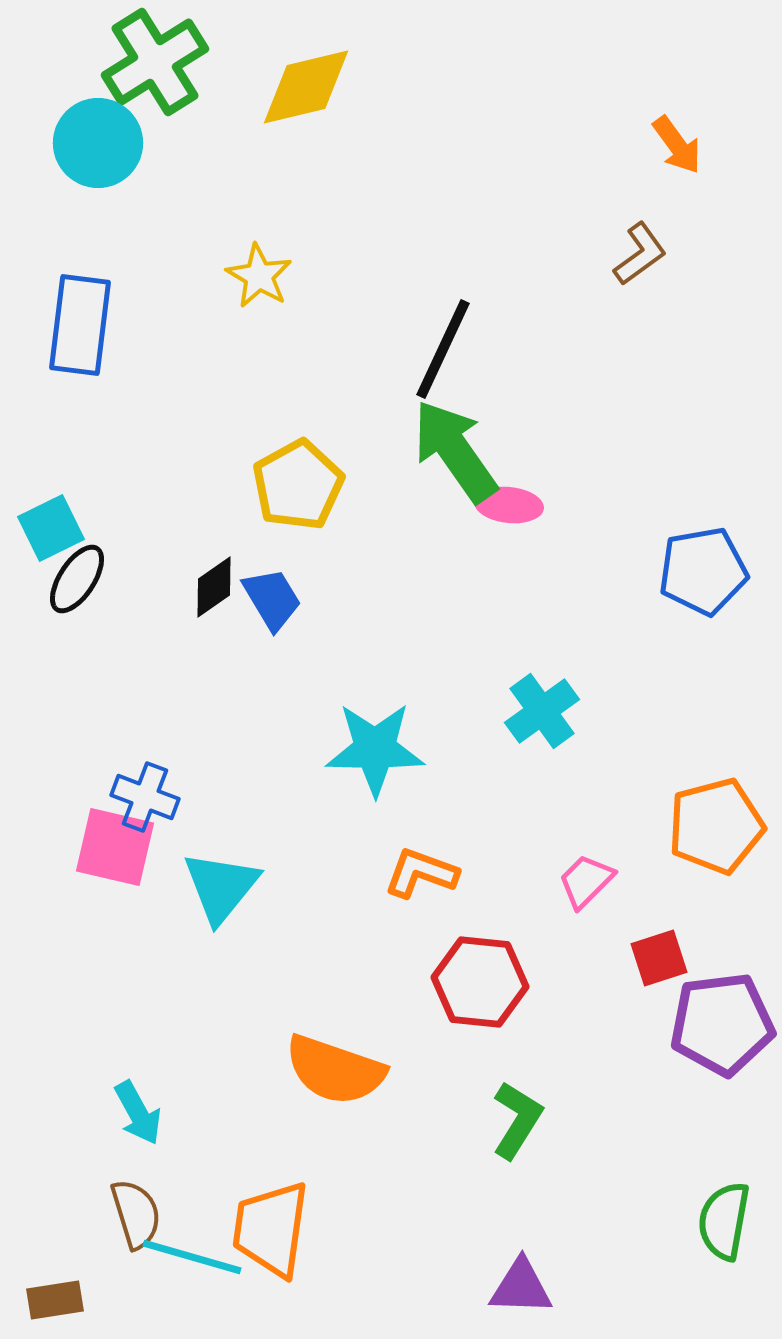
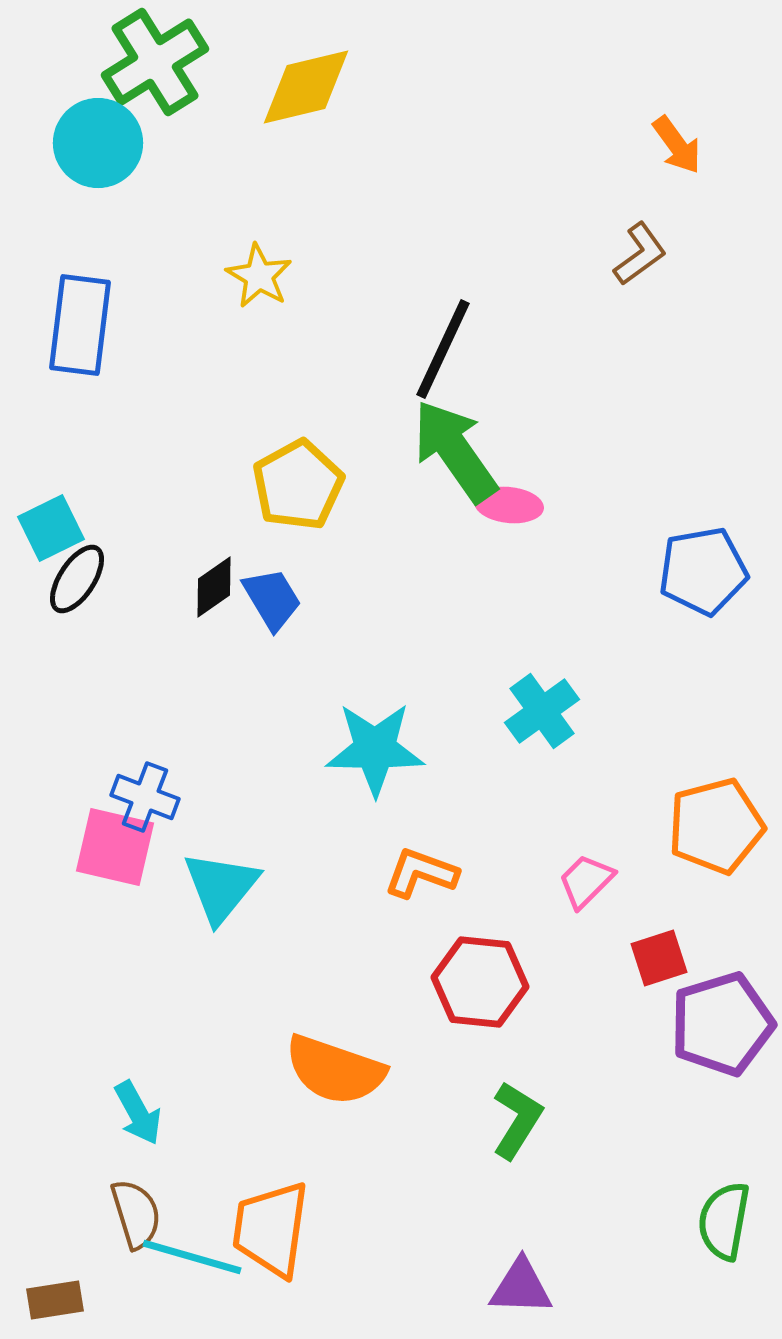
purple pentagon: rotated 10 degrees counterclockwise
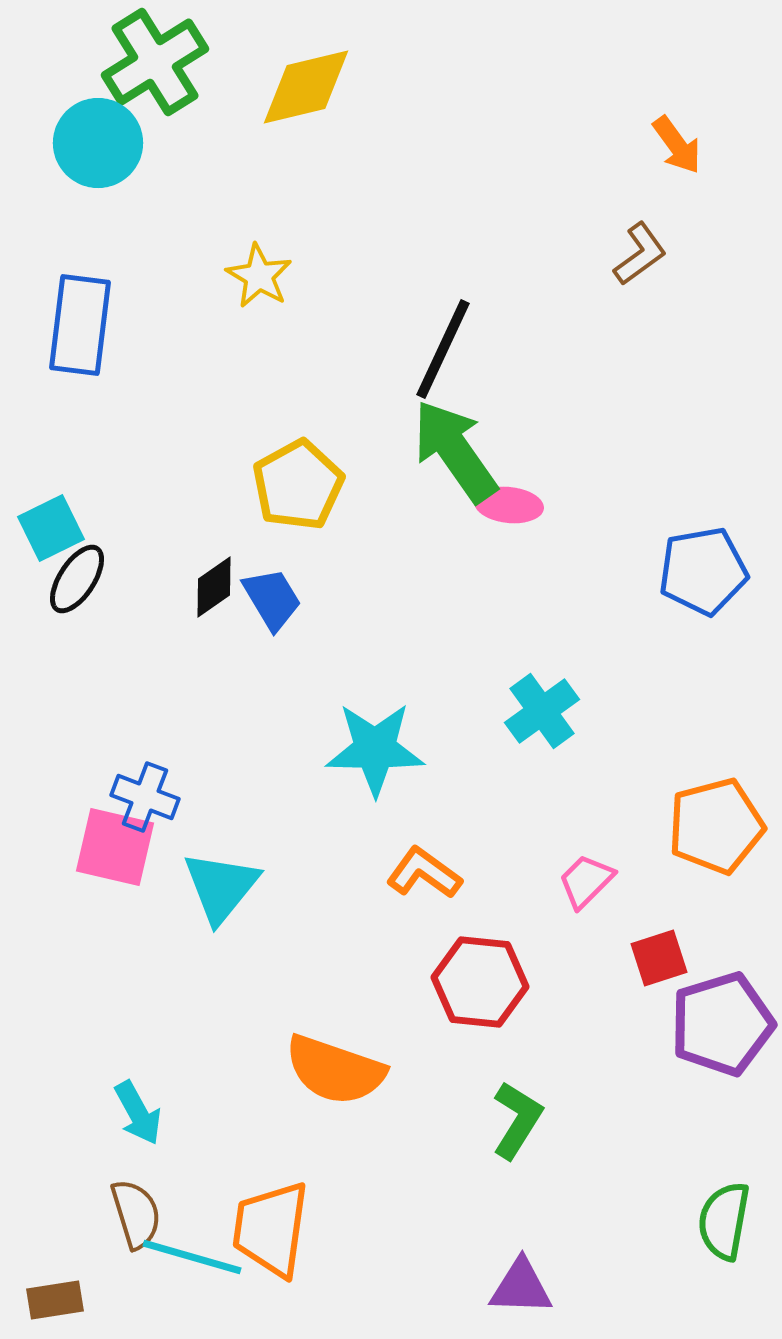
orange L-shape: moved 3 px right; rotated 16 degrees clockwise
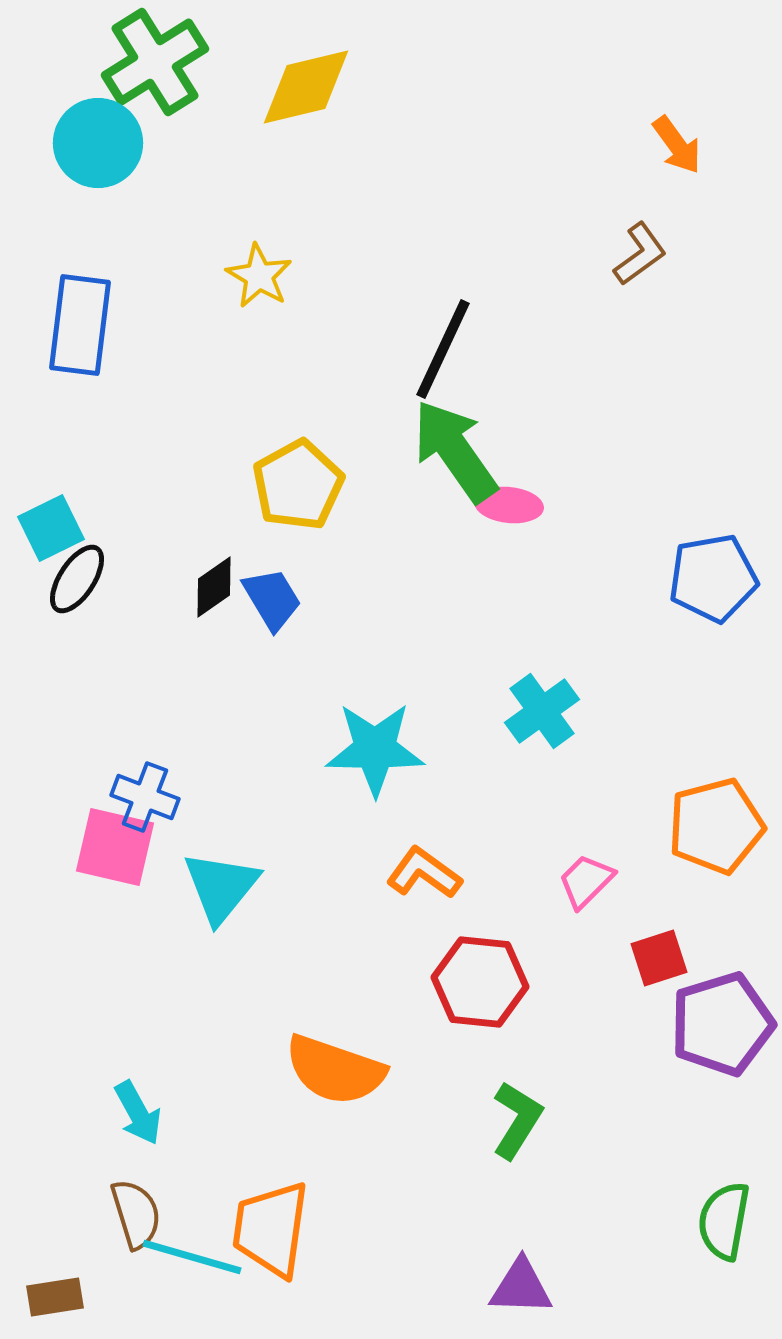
blue pentagon: moved 10 px right, 7 px down
brown rectangle: moved 3 px up
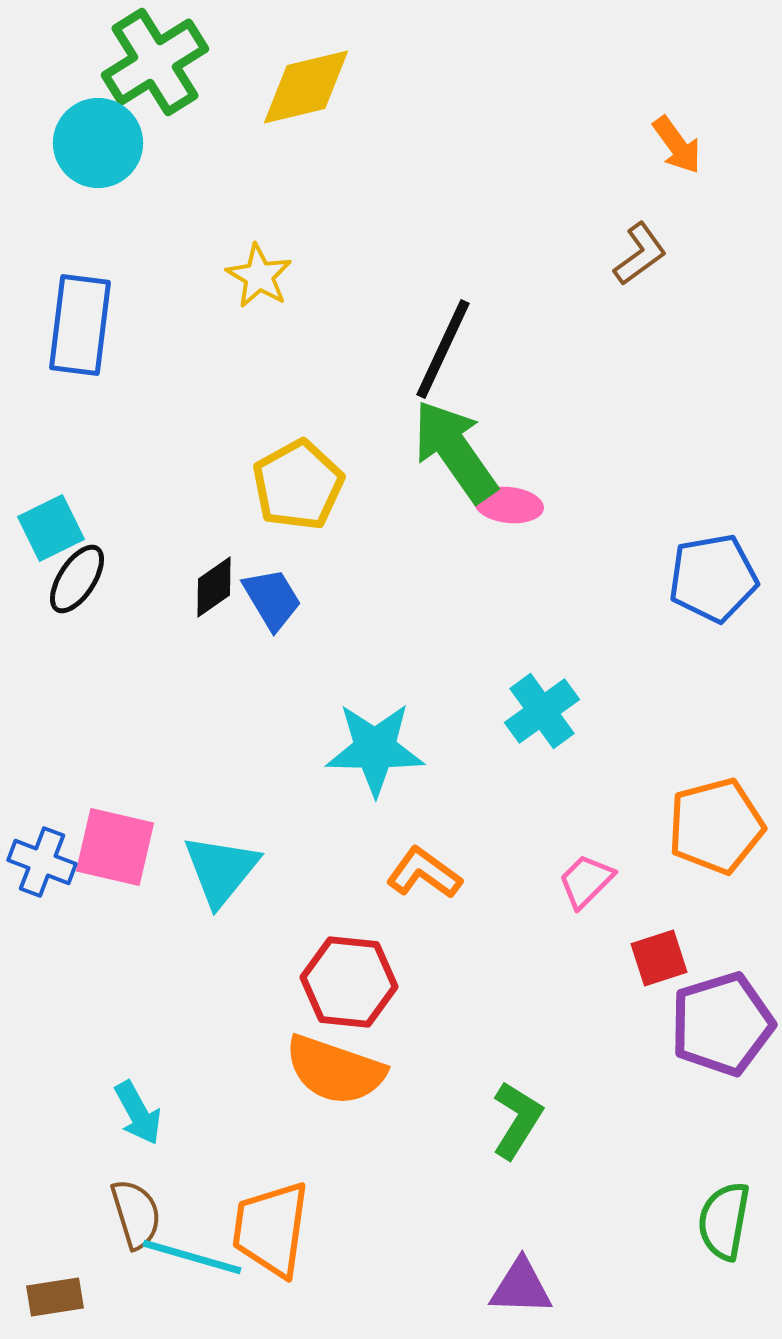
blue cross: moved 103 px left, 65 px down
cyan triangle: moved 17 px up
red hexagon: moved 131 px left
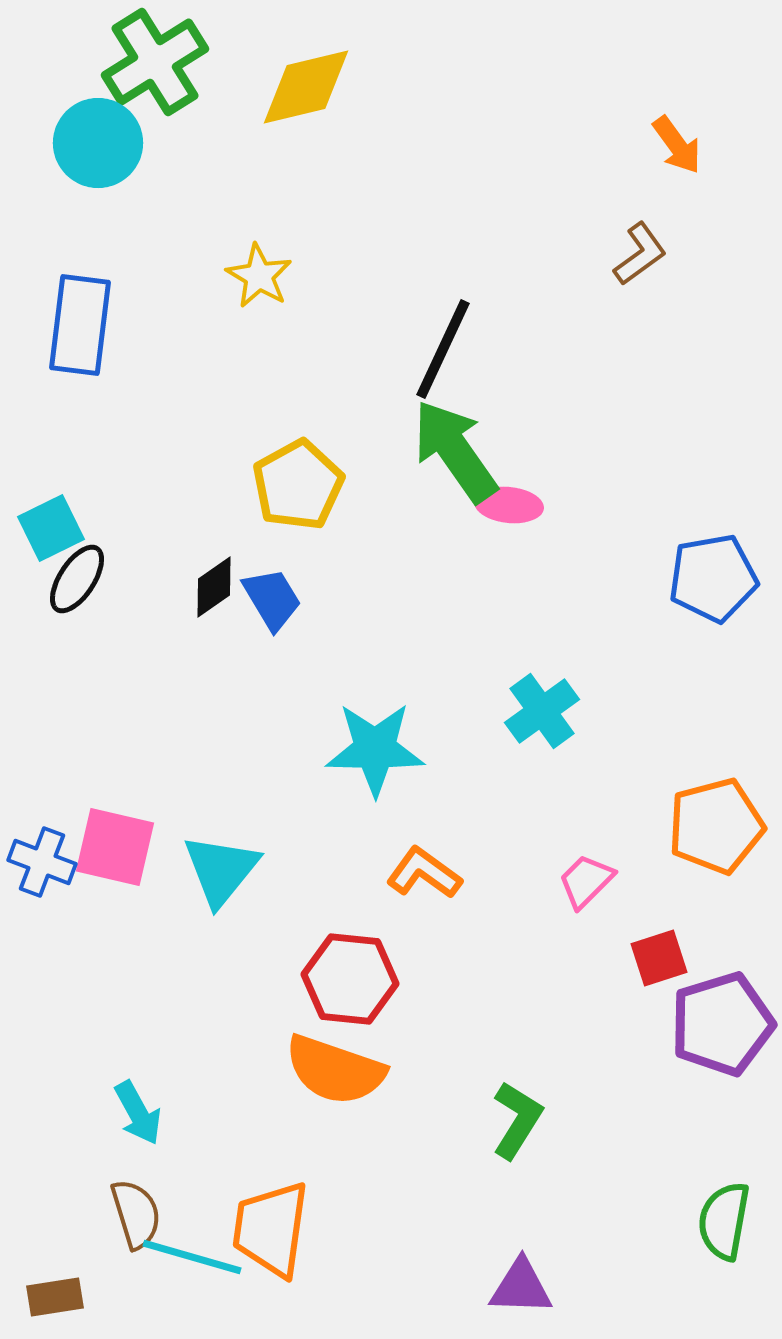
red hexagon: moved 1 px right, 3 px up
